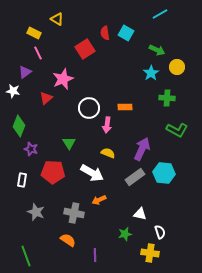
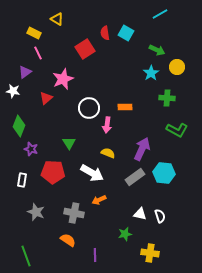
white semicircle: moved 16 px up
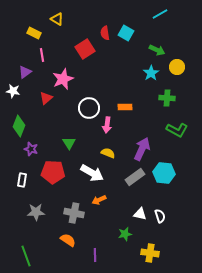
pink line: moved 4 px right, 2 px down; rotated 16 degrees clockwise
gray star: rotated 24 degrees counterclockwise
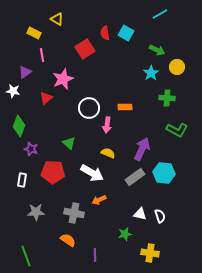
green triangle: rotated 16 degrees counterclockwise
